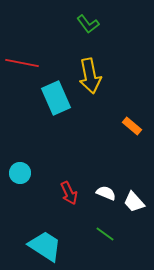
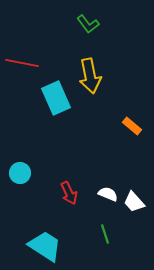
white semicircle: moved 2 px right, 1 px down
green line: rotated 36 degrees clockwise
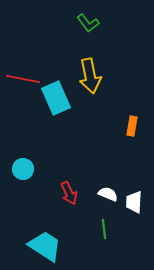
green L-shape: moved 1 px up
red line: moved 1 px right, 16 px down
orange rectangle: rotated 60 degrees clockwise
cyan circle: moved 3 px right, 4 px up
white trapezoid: rotated 45 degrees clockwise
green line: moved 1 px left, 5 px up; rotated 12 degrees clockwise
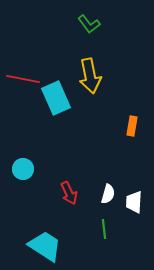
green L-shape: moved 1 px right, 1 px down
white semicircle: rotated 84 degrees clockwise
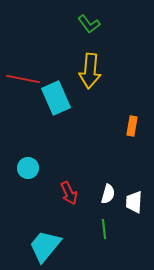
yellow arrow: moved 5 px up; rotated 16 degrees clockwise
cyan circle: moved 5 px right, 1 px up
cyan trapezoid: rotated 84 degrees counterclockwise
